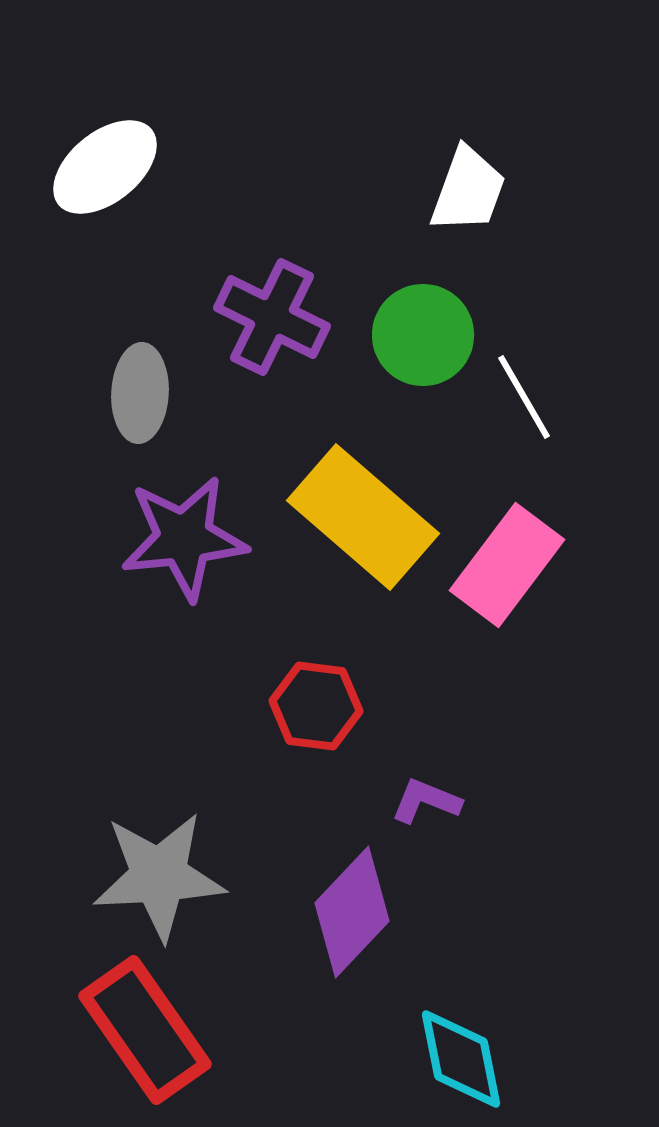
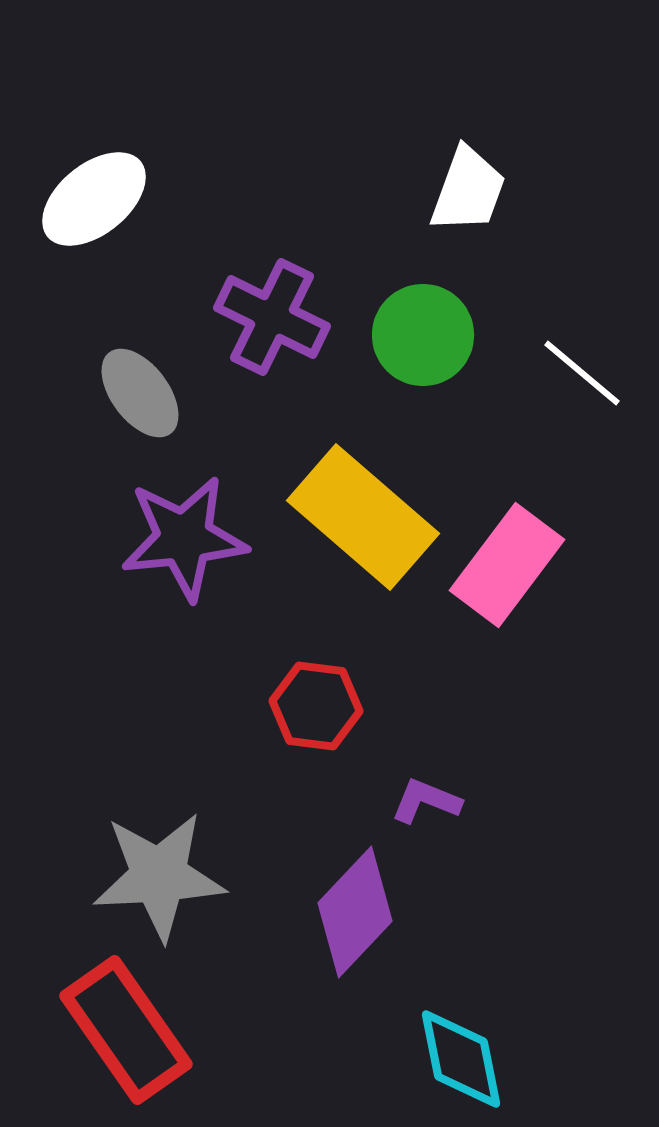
white ellipse: moved 11 px left, 32 px down
gray ellipse: rotated 40 degrees counterclockwise
white line: moved 58 px right, 24 px up; rotated 20 degrees counterclockwise
purple diamond: moved 3 px right
red rectangle: moved 19 px left
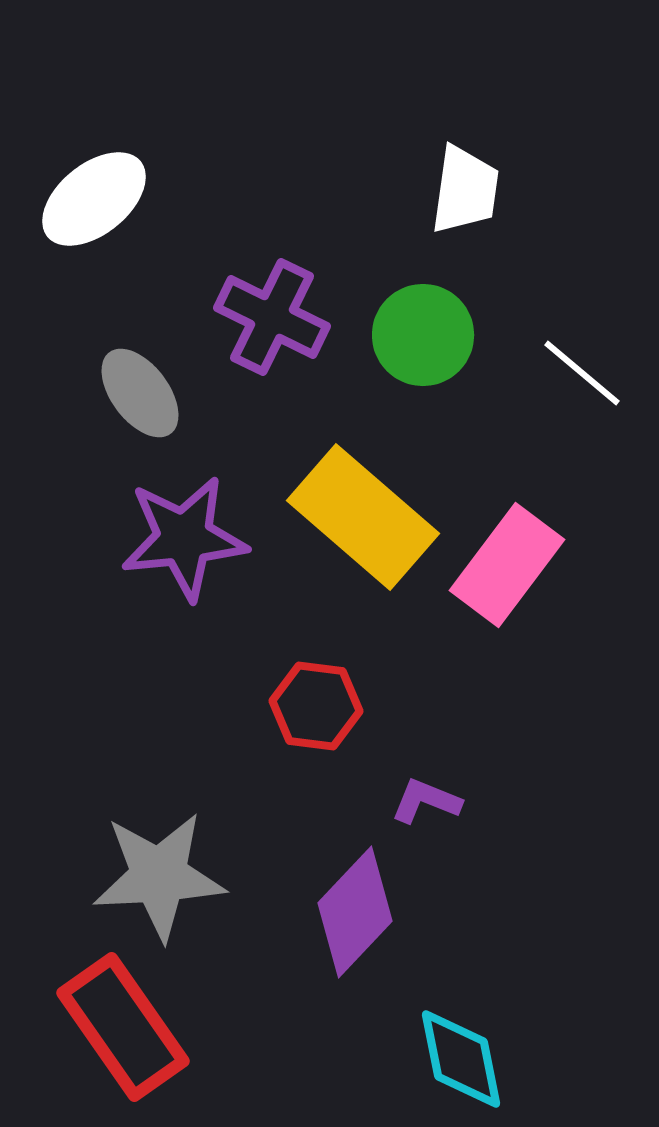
white trapezoid: moved 3 px left; rotated 12 degrees counterclockwise
red rectangle: moved 3 px left, 3 px up
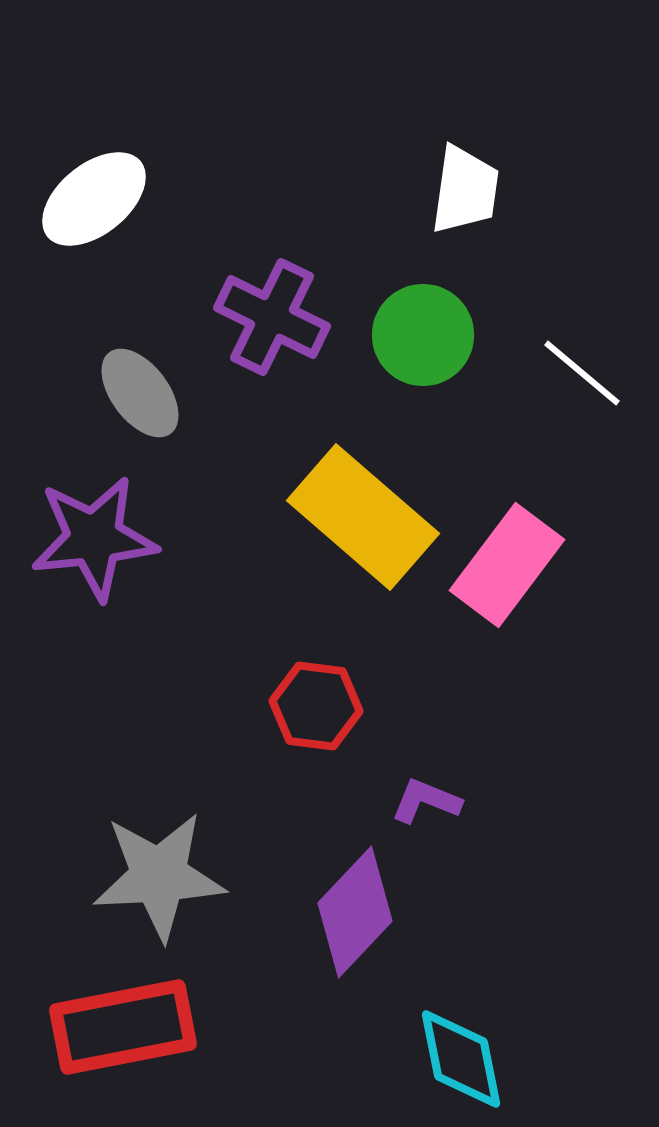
purple star: moved 90 px left
red rectangle: rotated 66 degrees counterclockwise
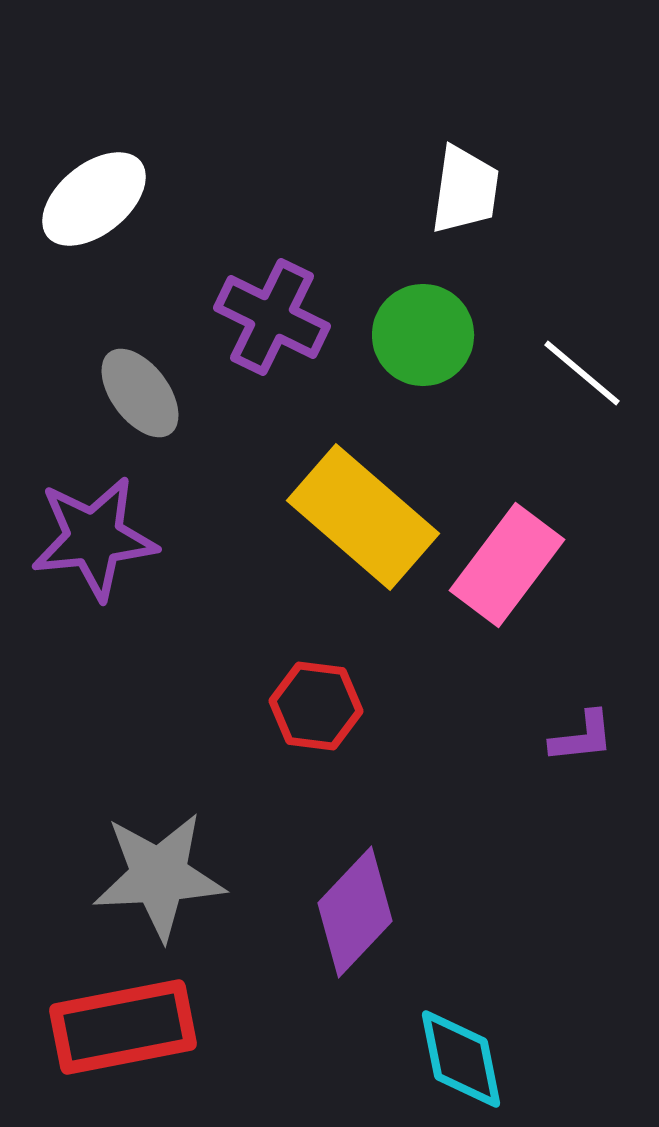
purple L-shape: moved 156 px right, 64 px up; rotated 152 degrees clockwise
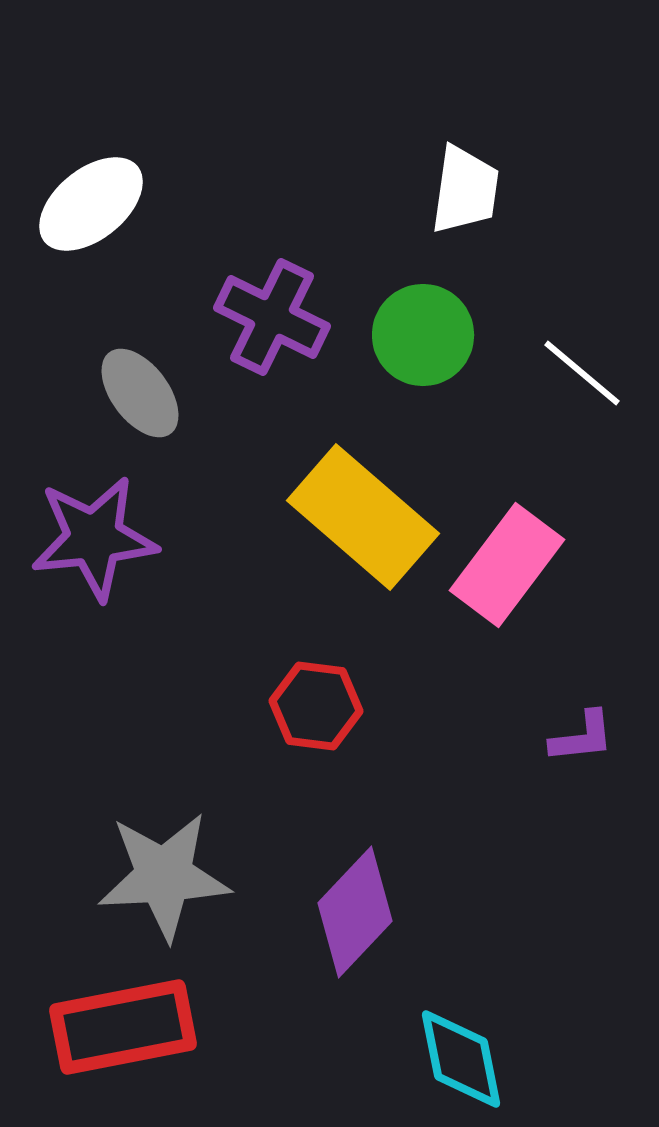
white ellipse: moved 3 px left, 5 px down
gray star: moved 5 px right
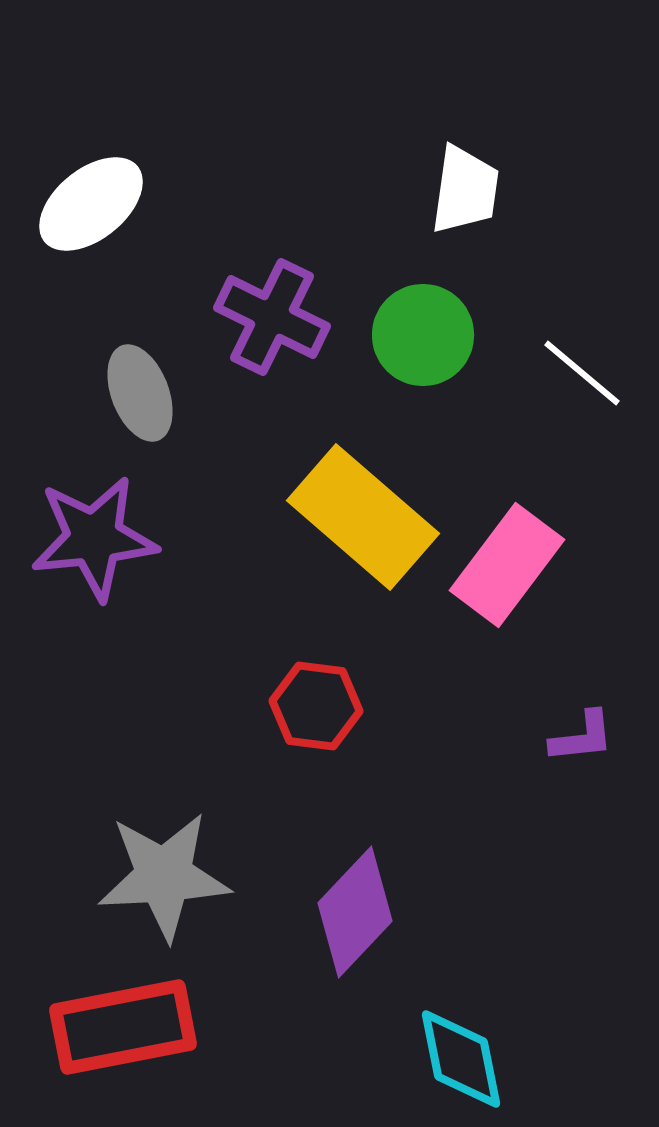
gray ellipse: rotated 16 degrees clockwise
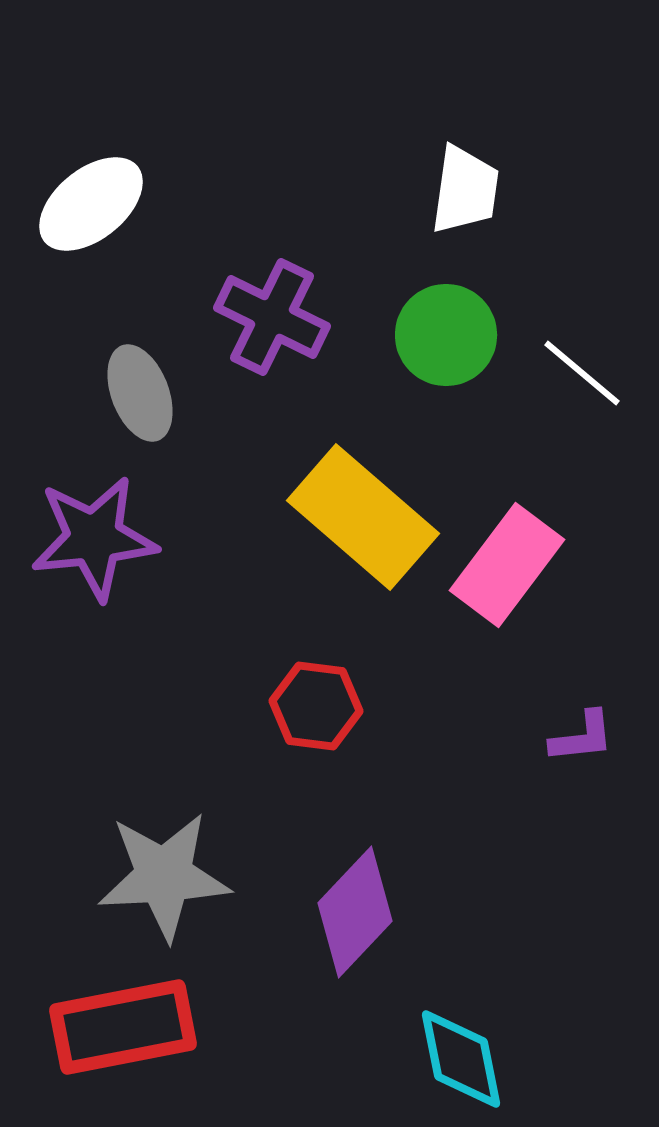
green circle: moved 23 px right
